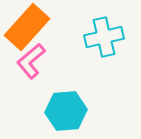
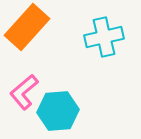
pink L-shape: moved 7 px left, 31 px down
cyan hexagon: moved 8 px left
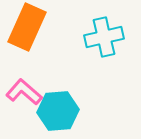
orange rectangle: rotated 18 degrees counterclockwise
pink L-shape: rotated 81 degrees clockwise
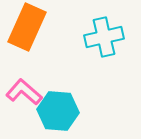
cyan hexagon: rotated 9 degrees clockwise
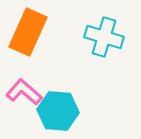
orange rectangle: moved 1 px right, 5 px down
cyan cross: rotated 30 degrees clockwise
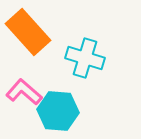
orange rectangle: rotated 66 degrees counterclockwise
cyan cross: moved 19 px left, 21 px down
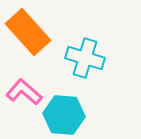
cyan hexagon: moved 6 px right, 4 px down
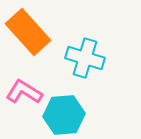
pink L-shape: rotated 9 degrees counterclockwise
cyan hexagon: rotated 9 degrees counterclockwise
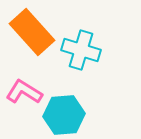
orange rectangle: moved 4 px right
cyan cross: moved 4 px left, 8 px up
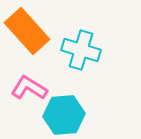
orange rectangle: moved 5 px left, 1 px up
pink L-shape: moved 5 px right, 4 px up
